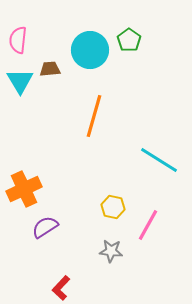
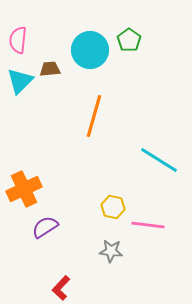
cyan triangle: rotated 16 degrees clockwise
pink line: rotated 68 degrees clockwise
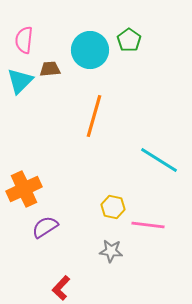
pink semicircle: moved 6 px right
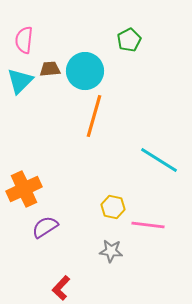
green pentagon: rotated 10 degrees clockwise
cyan circle: moved 5 px left, 21 px down
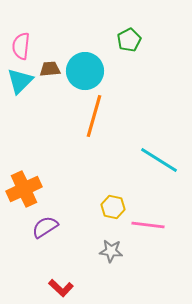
pink semicircle: moved 3 px left, 6 px down
red L-shape: rotated 90 degrees counterclockwise
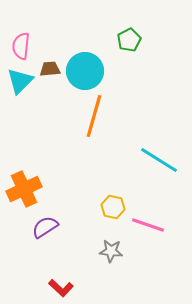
pink line: rotated 12 degrees clockwise
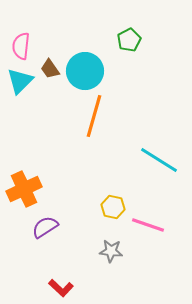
brown trapezoid: rotated 120 degrees counterclockwise
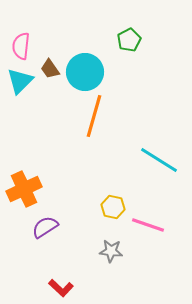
cyan circle: moved 1 px down
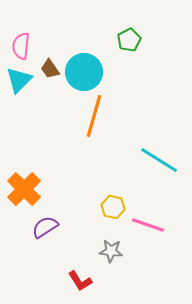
cyan circle: moved 1 px left
cyan triangle: moved 1 px left, 1 px up
orange cross: rotated 20 degrees counterclockwise
red L-shape: moved 19 px right, 7 px up; rotated 15 degrees clockwise
